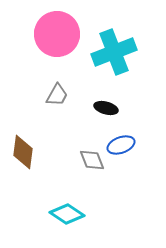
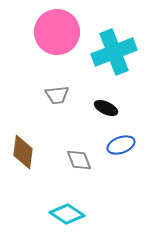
pink circle: moved 2 px up
gray trapezoid: rotated 55 degrees clockwise
black ellipse: rotated 10 degrees clockwise
gray diamond: moved 13 px left
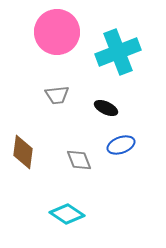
cyan cross: moved 4 px right
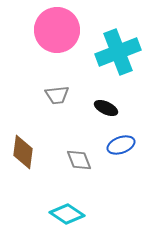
pink circle: moved 2 px up
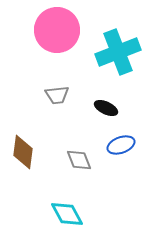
cyan diamond: rotated 28 degrees clockwise
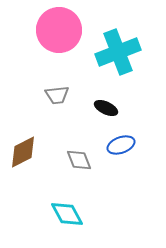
pink circle: moved 2 px right
brown diamond: rotated 56 degrees clockwise
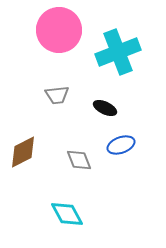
black ellipse: moved 1 px left
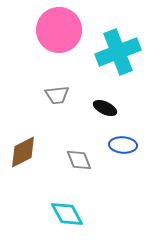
blue ellipse: moved 2 px right; rotated 24 degrees clockwise
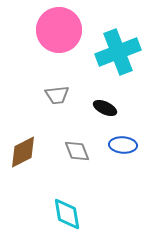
gray diamond: moved 2 px left, 9 px up
cyan diamond: rotated 20 degrees clockwise
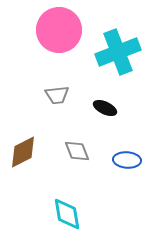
blue ellipse: moved 4 px right, 15 px down
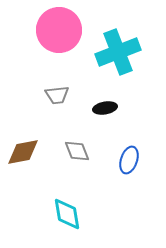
black ellipse: rotated 35 degrees counterclockwise
brown diamond: rotated 16 degrees clockwise
blue ellipse: moved 2 px right; rotated 76 degrees counterclockwise
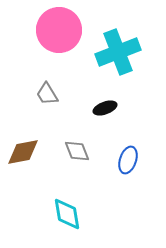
gray trapezoid: moved 10 px left, 1 px up; rotated 65 degrees clockwise
black ellipse: rotated 10 degrees counterclockwise
blue ellipse: moved 1 px left
